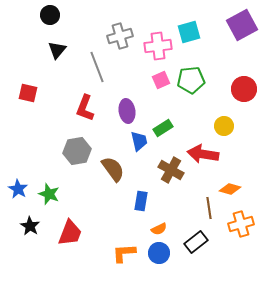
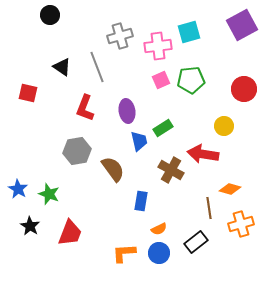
black triangle: moved 5 px right, 17 px down; rotated 36 degrees counterclockwise
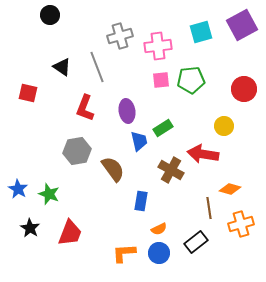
cyan square: moved 12 px right
pink square: rotated 18 degrees clockwise
black star: moved 2 px down
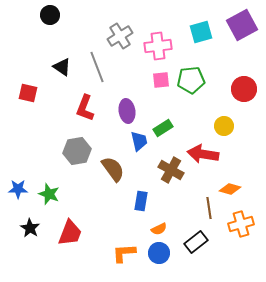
gray cross: rotated 15 degrees counterclockwise
blue star: rotated 30 degrees counterclockwise
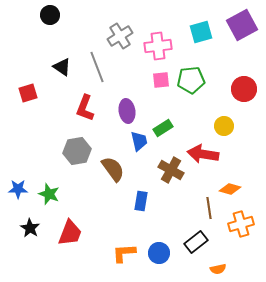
red square: rotated 30 degrees counterclockwise
orange semicircle: moved 59 px right, 40 px down; rotated 14 degrees clockwise
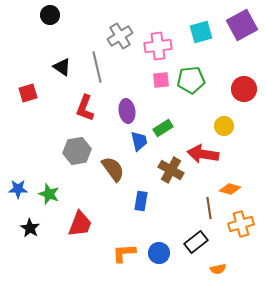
gray line: rotated 8 degrees clockwise
red trapezoid: moved 10 px right, 9 px up
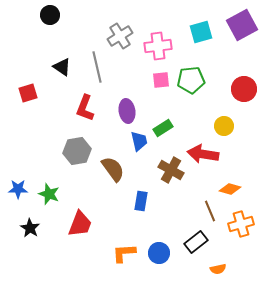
brown line: moved 1 px right, 3 px down; rotated 15 degrees counterclockwise
